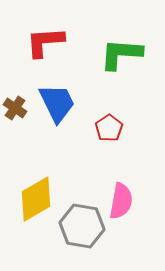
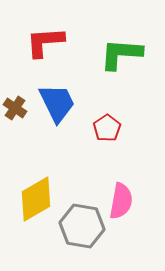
red pentagon: moved 2 px left
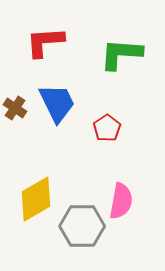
gray hexagon: rotated 9 degrees counterclockwise
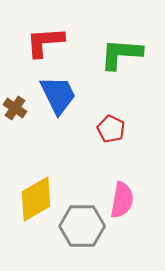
blue trapezoid: moved 1 px right, 8 px up
red pentagon: moved 4 px right, 1 px down; rotated 12 degrees counterclockwise
pink semicircle: moved 1 px right, 1 px up
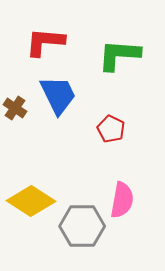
red L-shape: rotated 9 degrees clockwise
green L-shape: moved 2 px left, 1 px down
yellow diamond: moved 5 px left, 2 px down; rotated 63 degrees clockwise
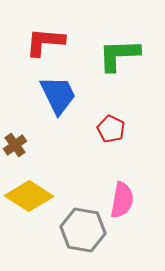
green L-shape: rotated 6 degrees counterclockwise
brown cross: moved 37 px down; rotated 20 degrees clockwise
yellow diamond: moved 2 px left, 5 px up
gray hexagon: moved 1 px right, 4 px down; rotated 9 degrees clockwise
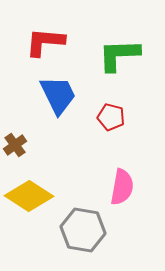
red pentagon: moved 12 px up; rotated 12 degrees counterclockwise
pink semicircle: moved 13 px up
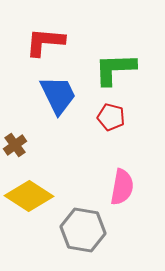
green L-shape: moved 4 px left, 14 px down
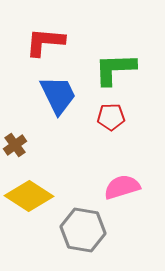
red pentagon: rotated 16 degrees counterclockwise
pink semicircle: rotated 117 degrees counterclockwise
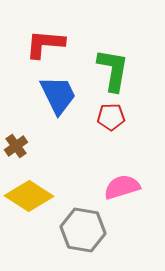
red L-shape: moved 2 px down
green L-shape: moved 2 px left, 1 px down; rotated 102 degrees clockwise
brown cross: moved 1 px right, 1 px down
